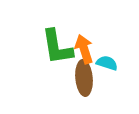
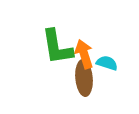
orange arrow: moved 5 px down
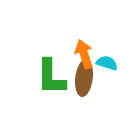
green L-shape: moved 6 px left, 30 px down; rotated 9 degrees clockwise
brown ellipse: rotated 12 degrees clockwise
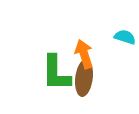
cyan semicircle: moved 18 px right, 26 px up
green L-shape: moved 5 px right, 4 px up
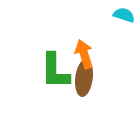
cyan semicircle: moved 1 px left, 22 px up
green L-shape: moved 1 px left, 2 px up
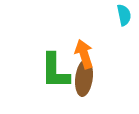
cyan semicircle: rotated 60 degrees clockwise
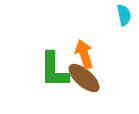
green L-shape: moved 1 px left, 1 px up
brown ellipse: rotated 56 degrees counterclockwise
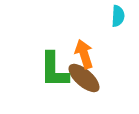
cyan semicircle: moved 6 px left, 1 px down; rotated 15 degrees clockwise
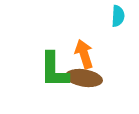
brown ellipse: rotated 32 degrees counterclockwise
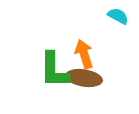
cyan semicircle: rotated 65 degrees counterclockwise
